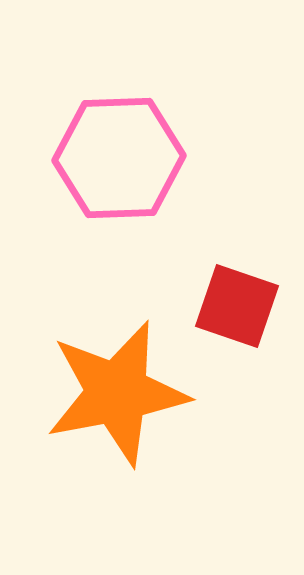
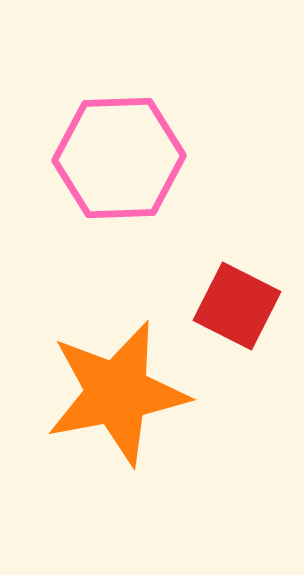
red square: rotated 8 degrees clockwise
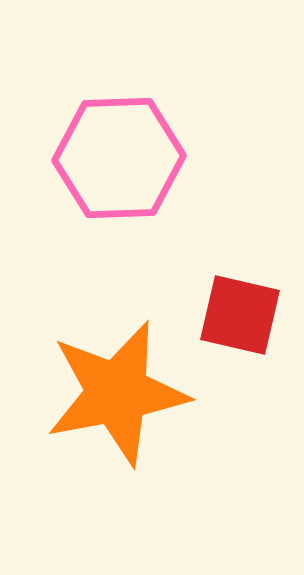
red square: moved 3 px right, 9 px down; rotated 14 degrees counterclockwise
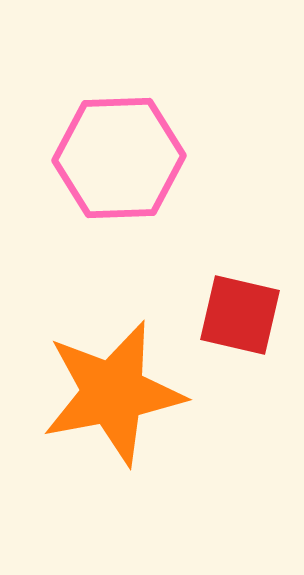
orange star: moved 4 px left
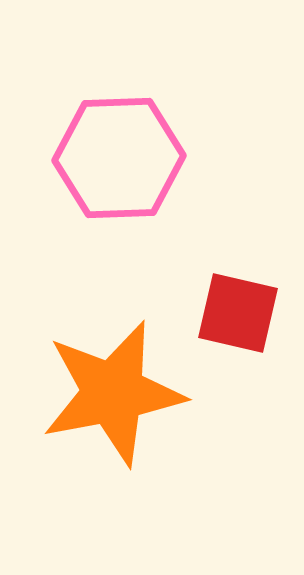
red square: moved 2 px left, 2 px up
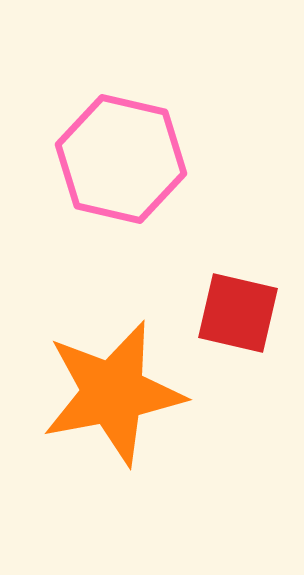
pink hexagon: moved 2 px right, 1 px down; rotated 15 degrees clockwise
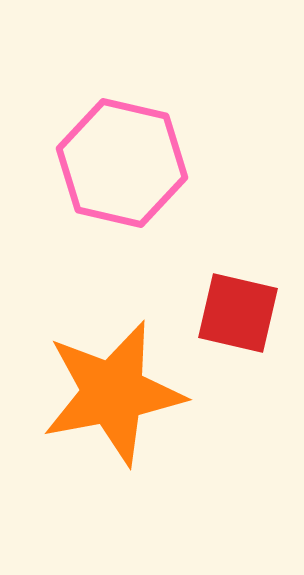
pink hexagon: moved 1 px right, 4 px down
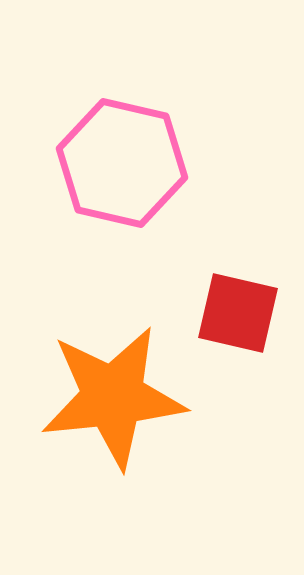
orange star: moved 4 px down; rotated 5 degrees clockwise
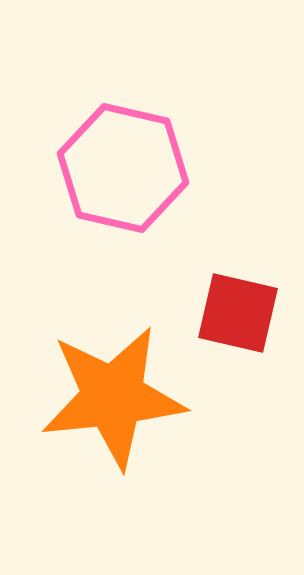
pink hexagon: moved 1 px right, 5 px down
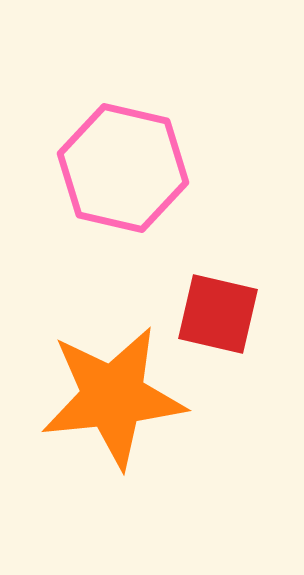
red square: moved 20 px left, 1 px down
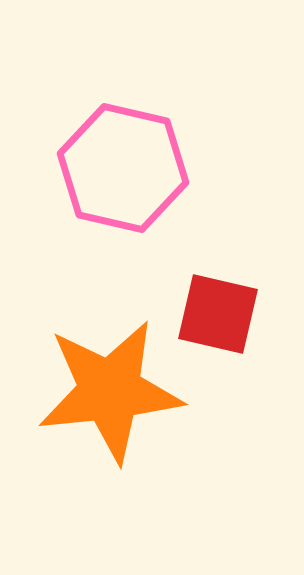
orange star: moved 3 px left, 6 px up
